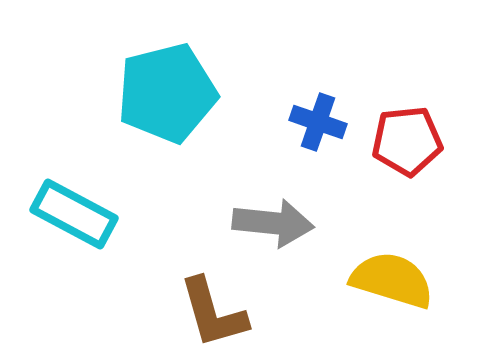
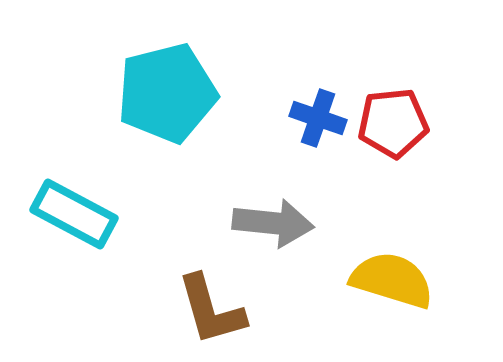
blue cross: moved 4 px up
red pentagon: moved 14 px left, 18 px up
brown L-shape: moved 2 px left, 3 px up
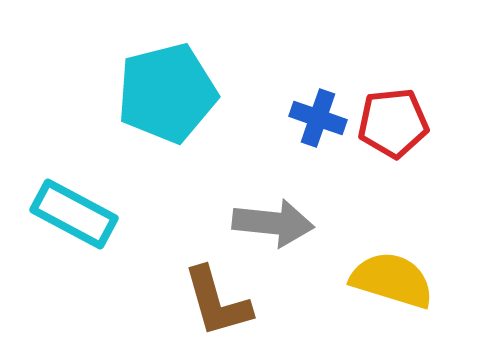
brown L-shape: moved 6 px right, 8 px up
